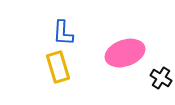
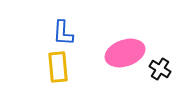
yellow rectangle: rotated 12 degrees clockwise
black cross: moved 1 px left, 9 px up
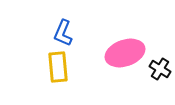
blue L-shape: rotated 20 degrees clockwise
